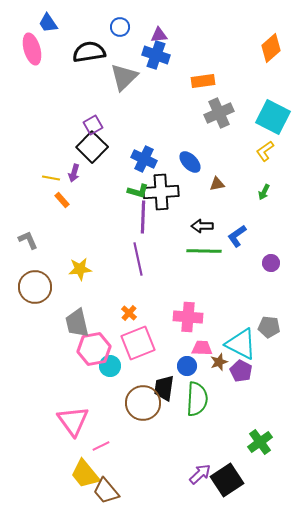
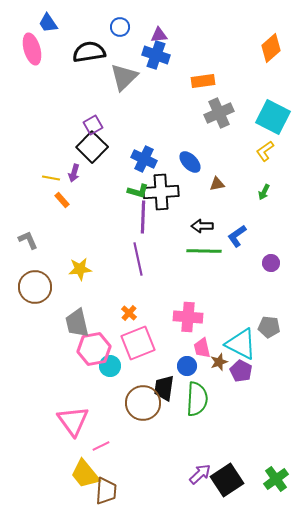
pink trapezoid at (202, 348): rotated 105 degrees counterclockwise
green cross at (260, 442): moved 16 px right, 37 px down
brown trapezoid at (106, 491): rotated 136 degrees counterclockwise
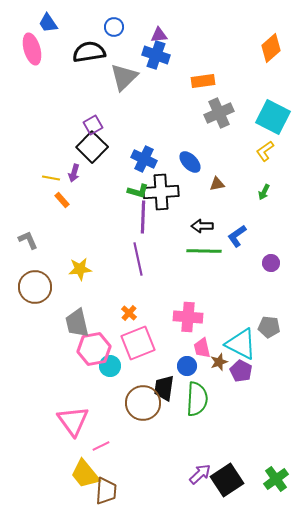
blue circle at (120, 27): moved 6 px left
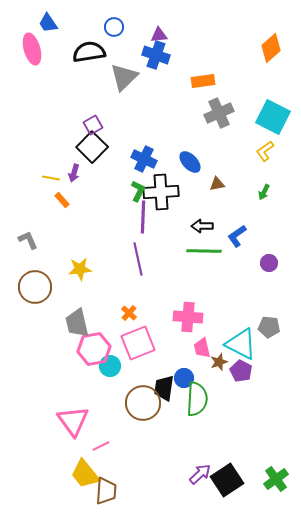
green L-shape at (138, 191): rotated 80 degrees counterclockwise
purple circle at (271, 263): moved 2 px left
blue circle at (187, 366): moved 3 px left, 12 px down
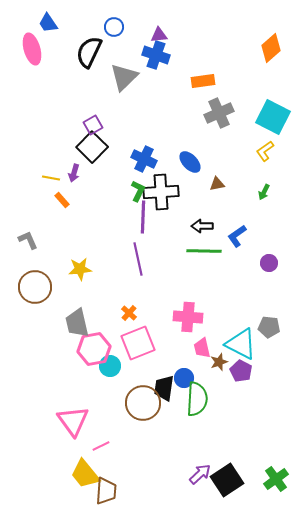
black semicircle at (89, 52): rotated 56 degrees counterclockwise
